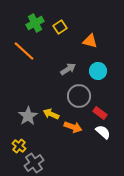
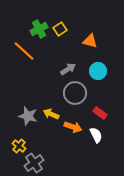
green cross: moved 4 px right, 6 px down
yellow square: moved 2 px down
gray circle: moved 4 px left, 3 px up
gray star: rotated 24 degrees counterclockwise
white semicircle: moved 7 px left, 3 px down; rotated 21 degrees clockwise
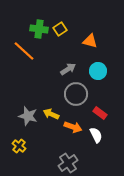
green cross: rotated 36 degrees clockwise
gray circle: moved 1 px right, 1 px down
gray cross: moved 34 px right
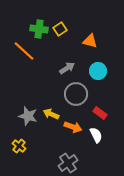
gray arrow: moved 1 px left, 1 px up
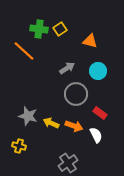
yellow arrow: moved 9 px down
orange arrow: moved 1 px right, 1 px up
yellow cross: rotated 24 degrees counterclockwise
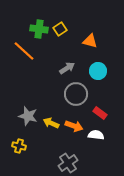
white semicircle: rotated 56 degrees counterclockwise
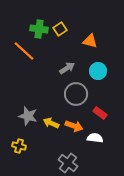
white semicircle: moved 1 px left, 3 px down
gray cross: rotated 18 degrees counterclockwise
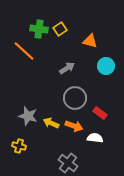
cyan circle: moved 8 px right, 5 px up
gray circle: moved 1 px left, 4 px down
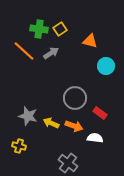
gray arrow: moved 16 px left, 15 px up
